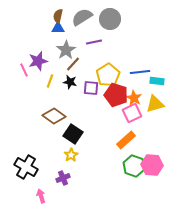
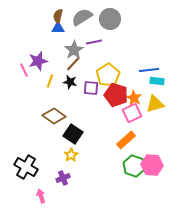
gray star: moved 8 px right
blue line: moved 9 px right, 2 px up
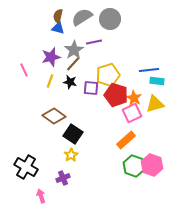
blue triangle: rotated 16 degrees clockwise
purple star: moved 13 px right, 4 px up
yellow pentagon: rotated 15 degrees clockwise
pink hexagon: rotated 15 degrees clockwise
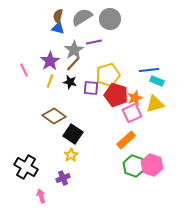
purple star: moved 1 px left, 4 px down; rotated 18 degrees counterclockwise
cyan rectangle: rotated 16 degrees clockwise
orange star: moved 1 px right; rotated 21 degrees clockwise
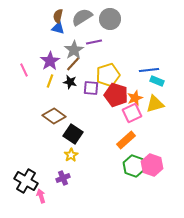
black cross: moved 14 px down
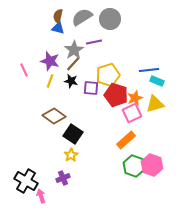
purple star: rotated 24 degrees counterclockwise
black star: moved 1 px right, 1 px up
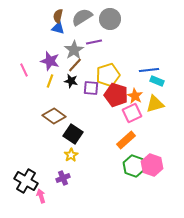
brown line: moved 2 px right, 1 px down
orange star: moved 2 px up; rotated 21 degrees counterclockwise
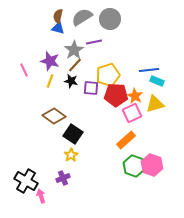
red pentagon: rotated 15 degrees counterclockwise
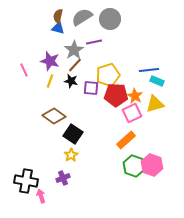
black cross: rotated 20 degrees counterclockwise
